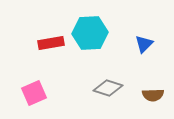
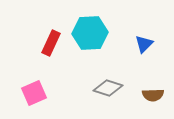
red rectangle: rotated 55 degrees counterclockwise
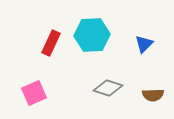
cyan hexagon: moved 2 px right, 2 px down
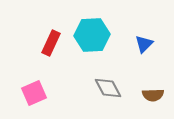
gray diamond: rotated 44 degrees clockwise
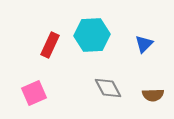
red rectangle: moved 1 px left, 2 px down
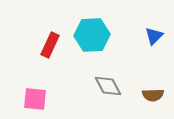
blue triangle: moved 10 px right, 8 px up
gray diamond: moved 2 px up
pink square: moved 1 px right, 6 px down; rotated 30 degrees clockwise
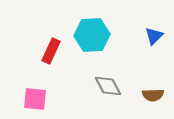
red rectangle: moved 1 px right, 6 px down
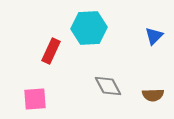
cyan hexagon: moved 3 px left, 7 px up
pink square: rotated 10 degrees counterclockwise
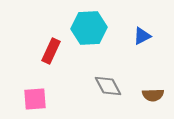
blue triangle: moved 12 px left; rotated 18 degrees clockwise
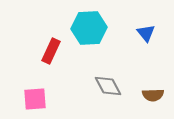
blue triangle: moved 4 px right, 3 px up; rotated 42 degrees counterclockwise
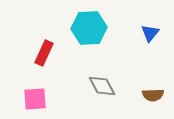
blue triangle: moved 4 px right; rotated 18 degrees clockwise
red rectangle: moved 7 px left, 2 px down
gray diamond: moved 6 px left
